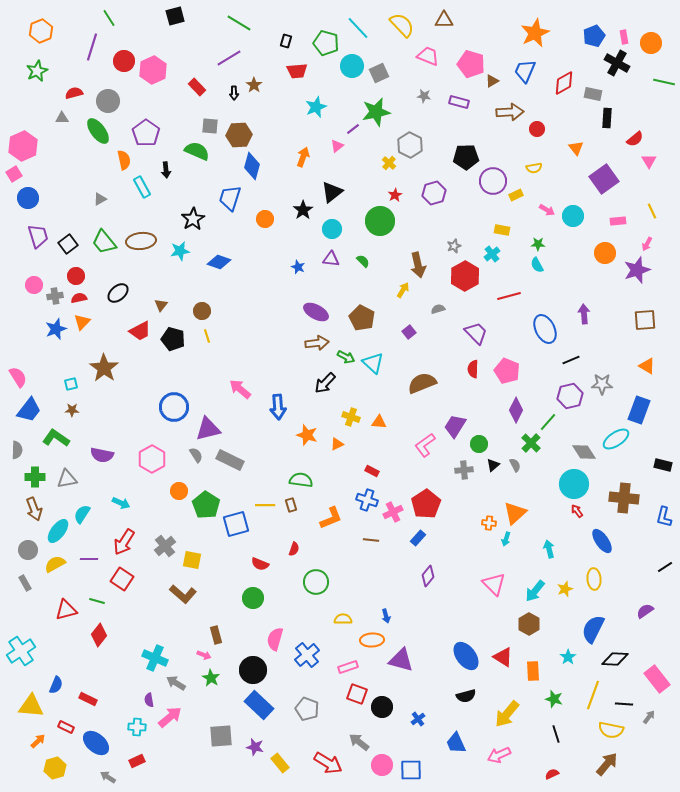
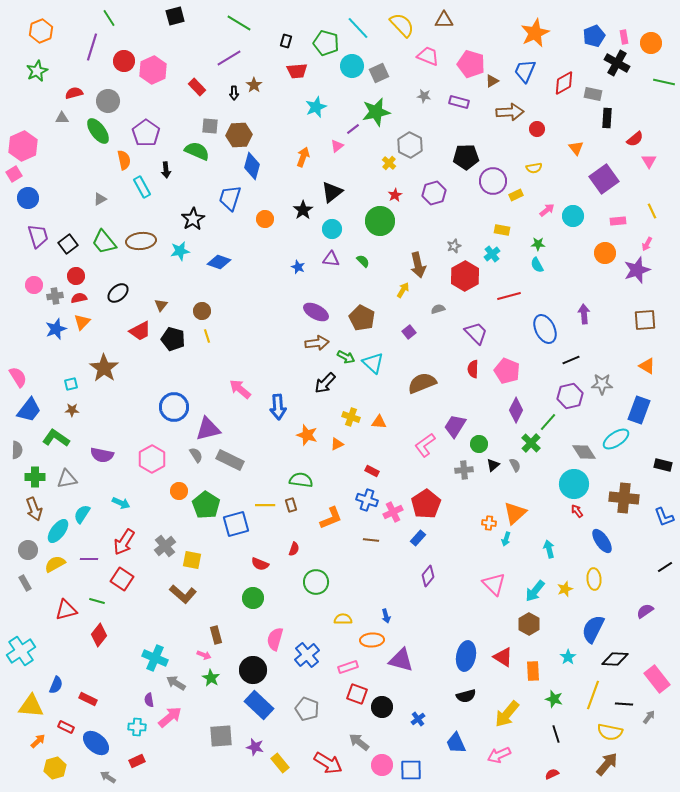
pink arrow at (547, 210): rotated 70 degrees counterclockwise
blue L-shape at (664, 517): rotated 35 degrees counterclockwise
blue ellipse at (466, 656): rotated 48 degrees clockwise
yellow semicircle at (611, 730): moved 1 px left, 2 px down
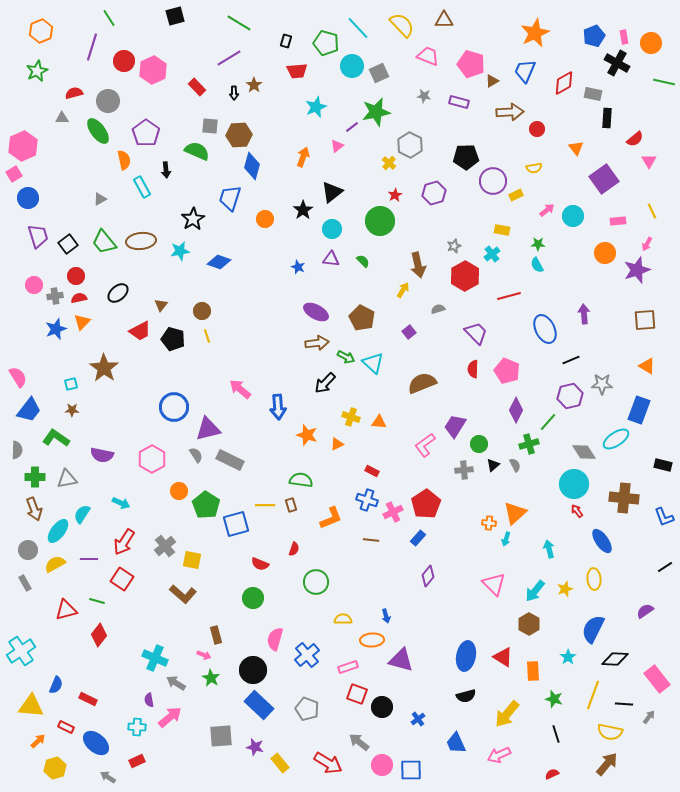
purple line at (353, 129): moved 1 px left, 2 px up
green cross at (531, 443): moved 2 px left, 1 px down; rotated 30 degrees clockwise
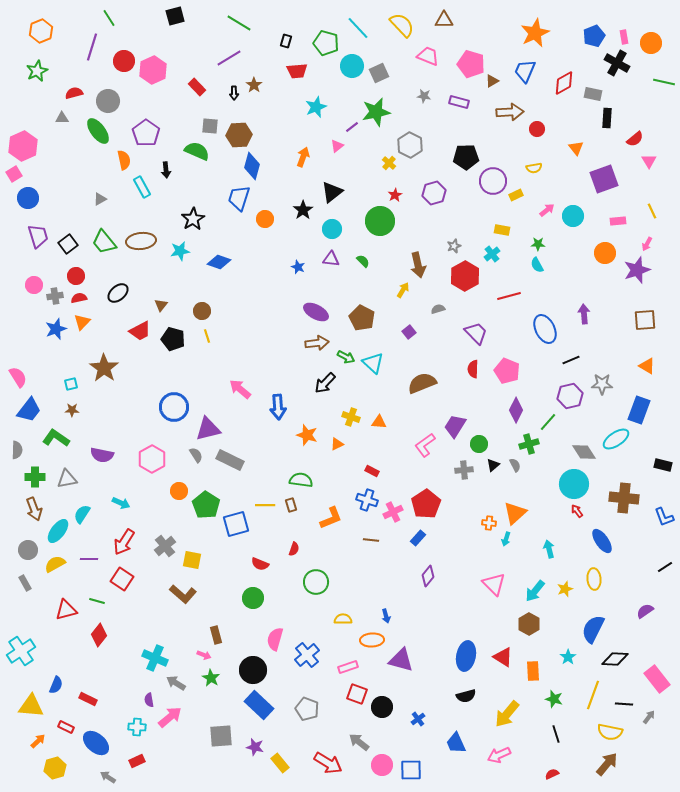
purple square at (604, 179): rotated 16 degrees clockwise
blue trapezoid at (230, 198): moved 9 px right
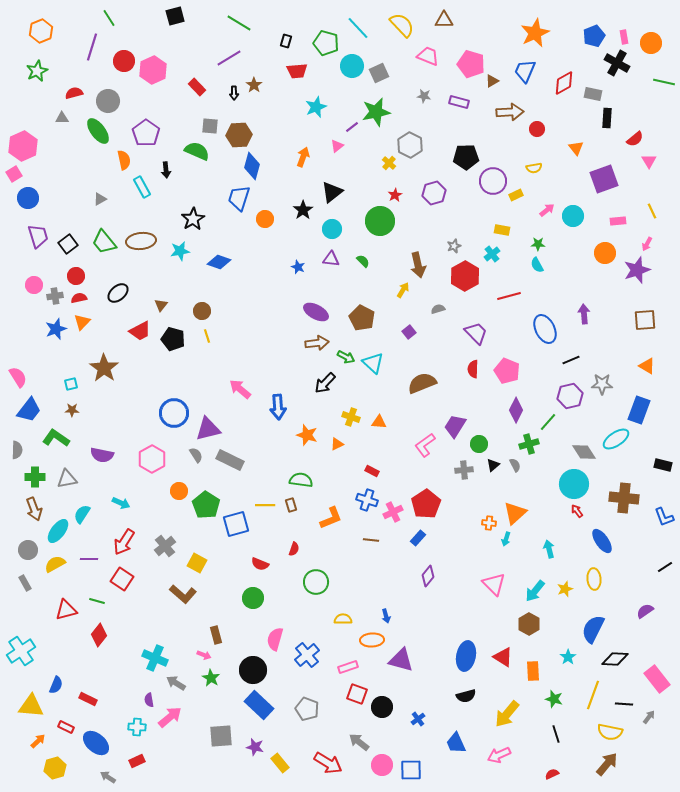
blue circle at (174, 407): moved 6 px down
yellow square at (192, 560): moved 5 px right, 3 px down; rotated 18 degrees clockwise
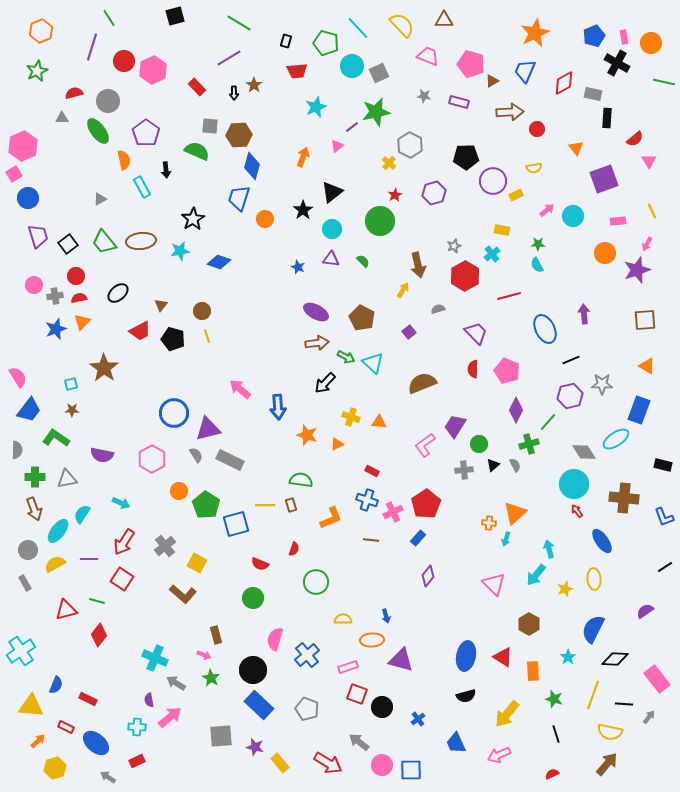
cyan arrow at (535, 591): moved 1 px right, 16 px up
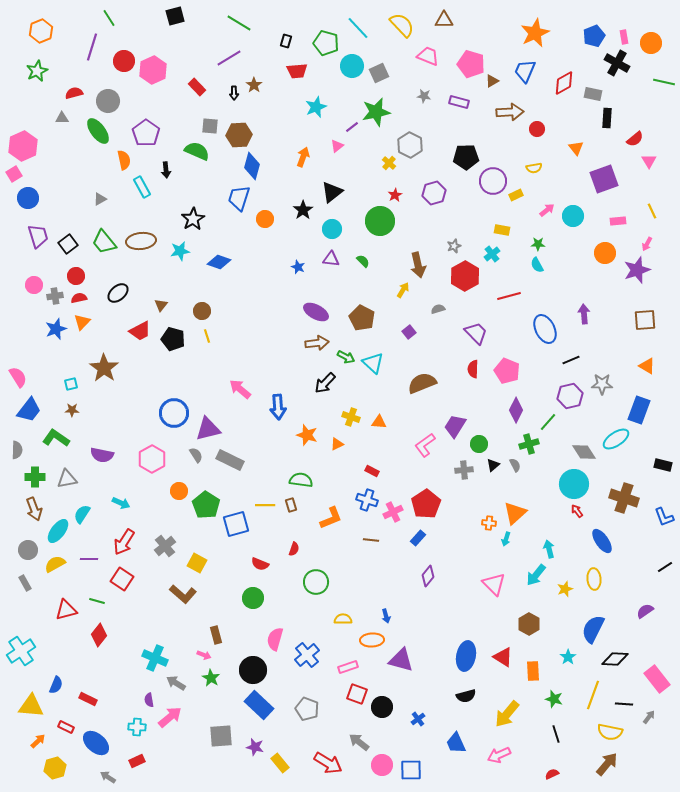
brown cross at (624, 498): rotated 12 degrees clockwise
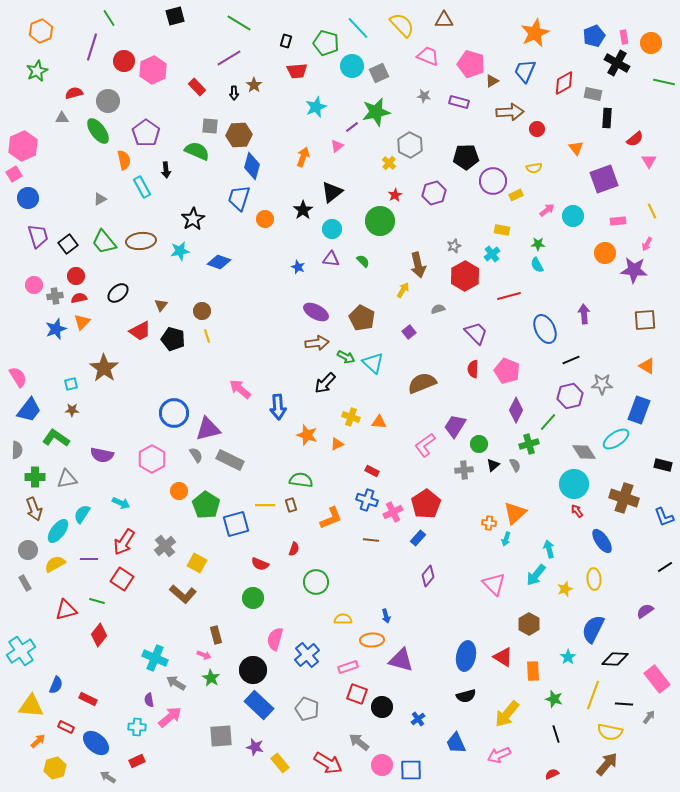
purple star at (637, 270): moved 3 px left; rotated 24 degrees clockwise
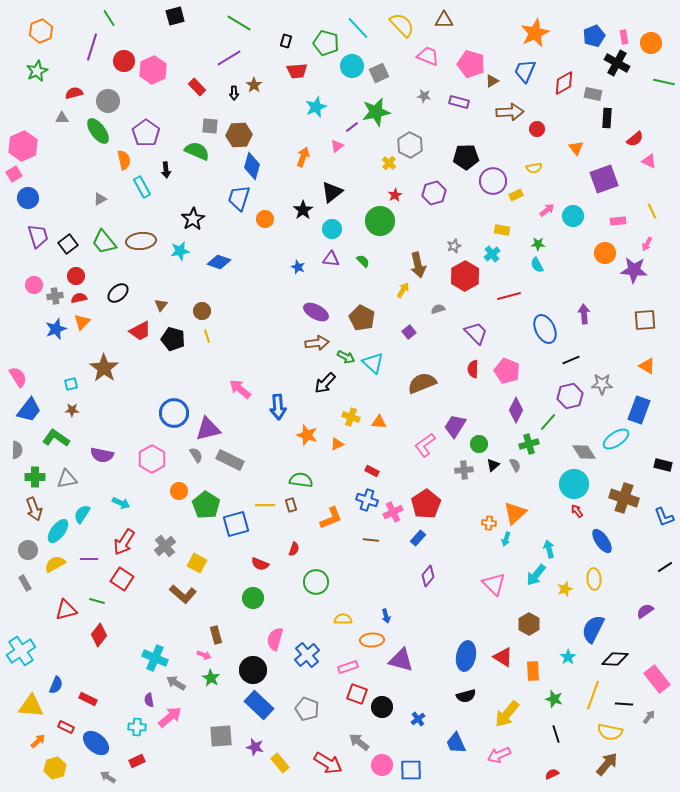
pink triangle at (649, 161): rotated 35 degrees counterclockwise
